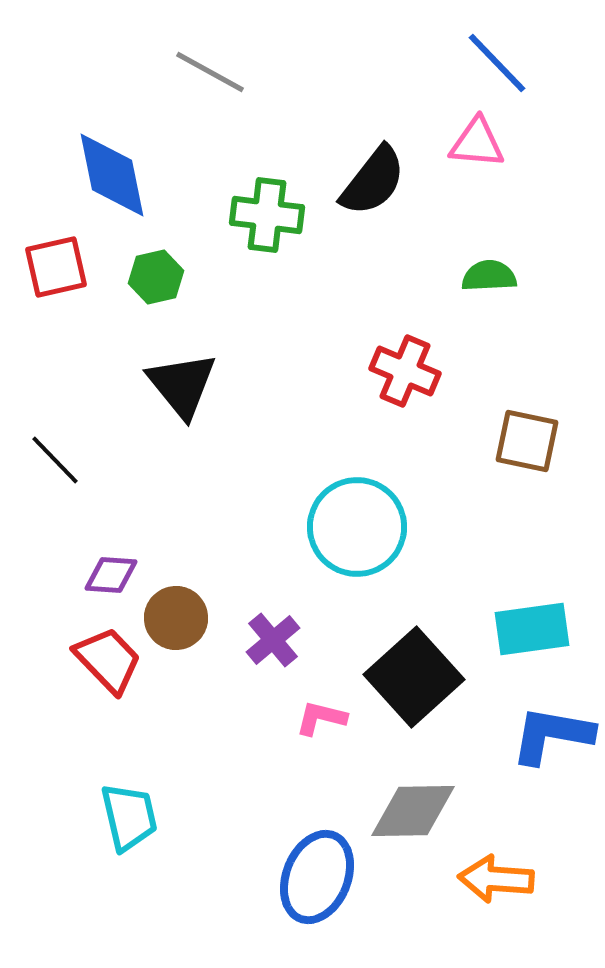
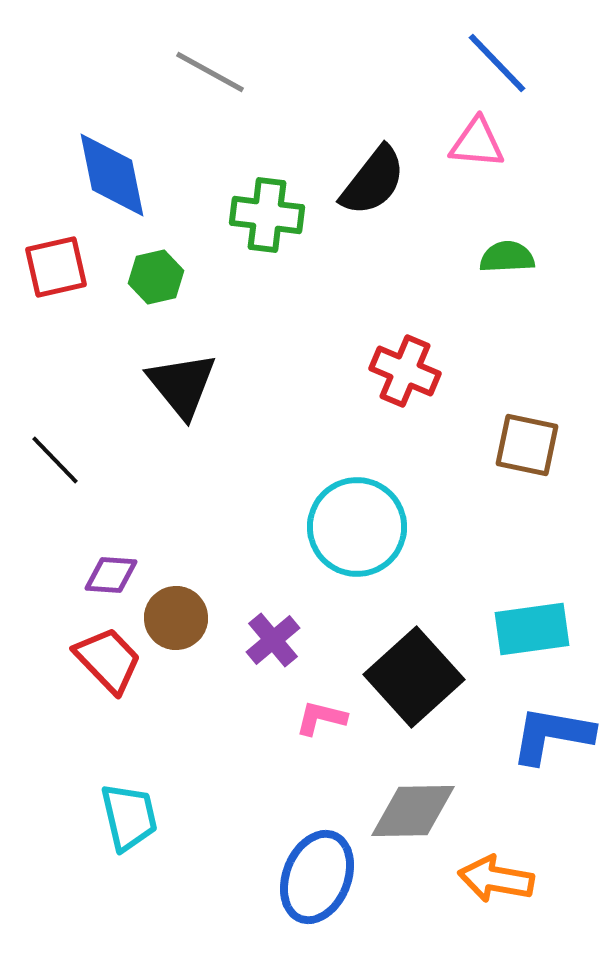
green semicircle: moved 18 px right, 19 px up
brown square: moved 4 px down
orange arrow: rotated 6 degrees clockwise
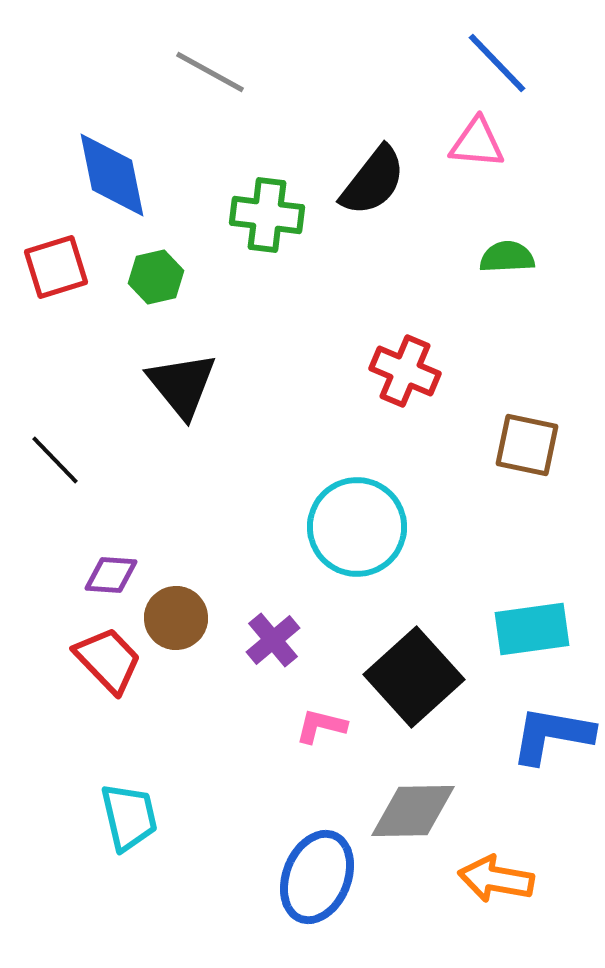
red square: rotated 4 degrees counterclockwise
pink L-shape: moved 8 px down
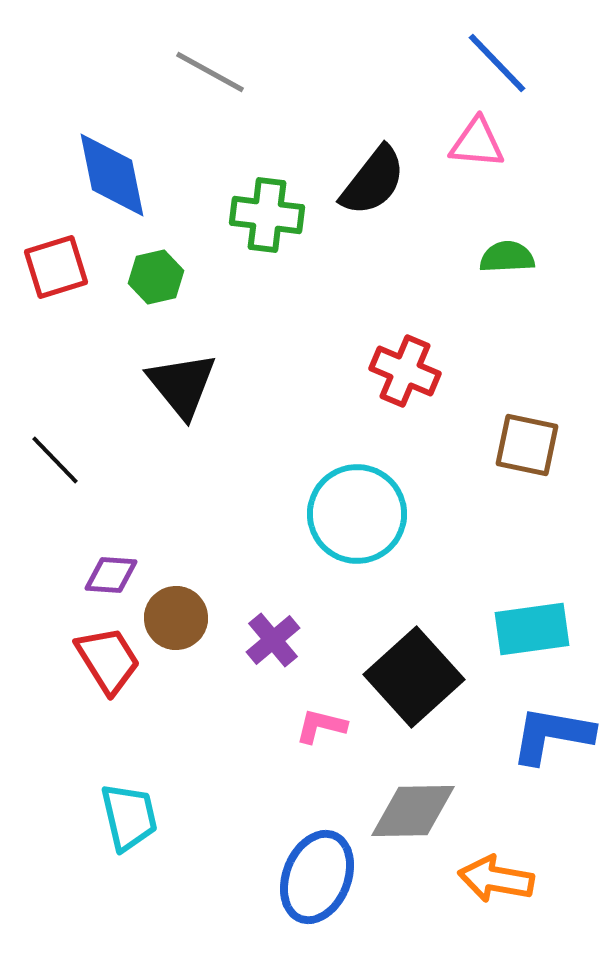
cyan circle: moved 13 px up
red trapezoid: rotated 12 degrees clockwise
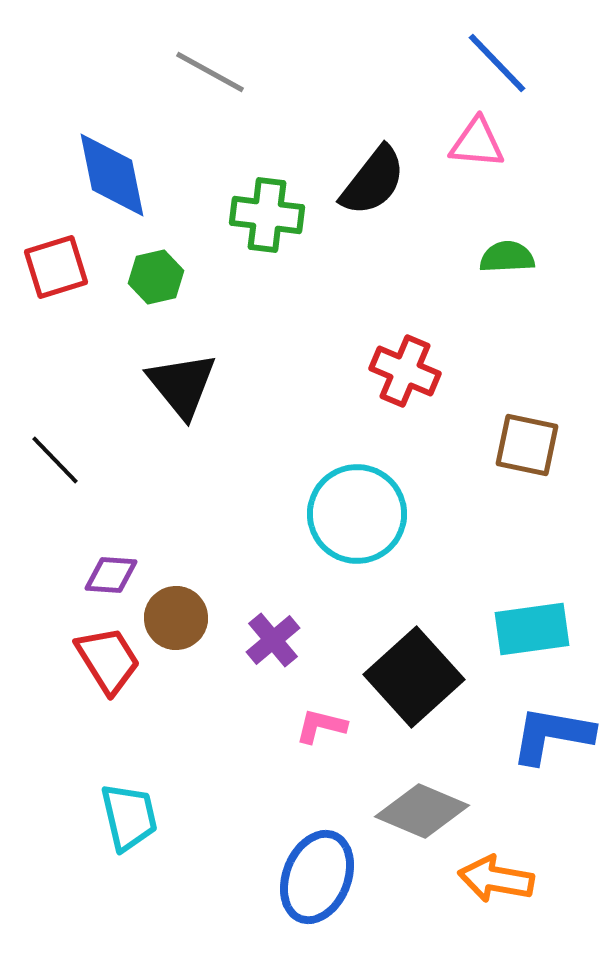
gray diamond: moved 9 px right; rotated 24 degrees clockwise
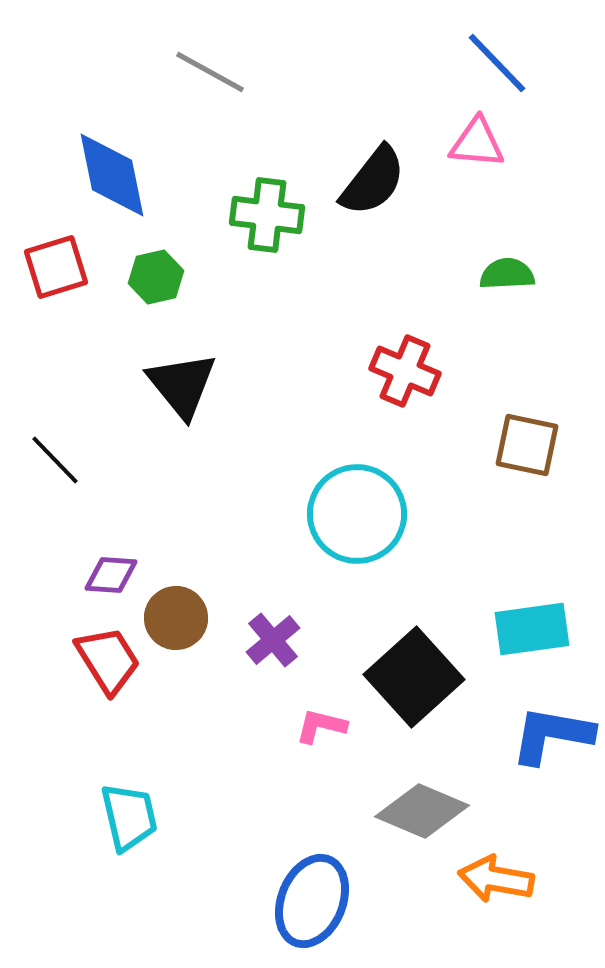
green semicircle: moved 17 px down
blue ellipse: moved 5 px left, 24 px down
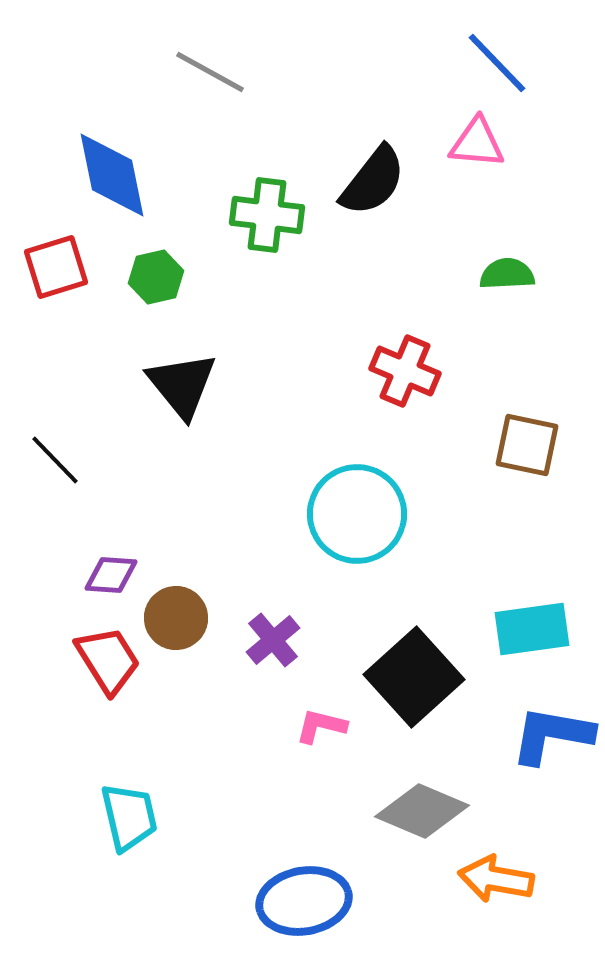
blue ellipse: moved 8 px left; rotated 58 degrees clockwise
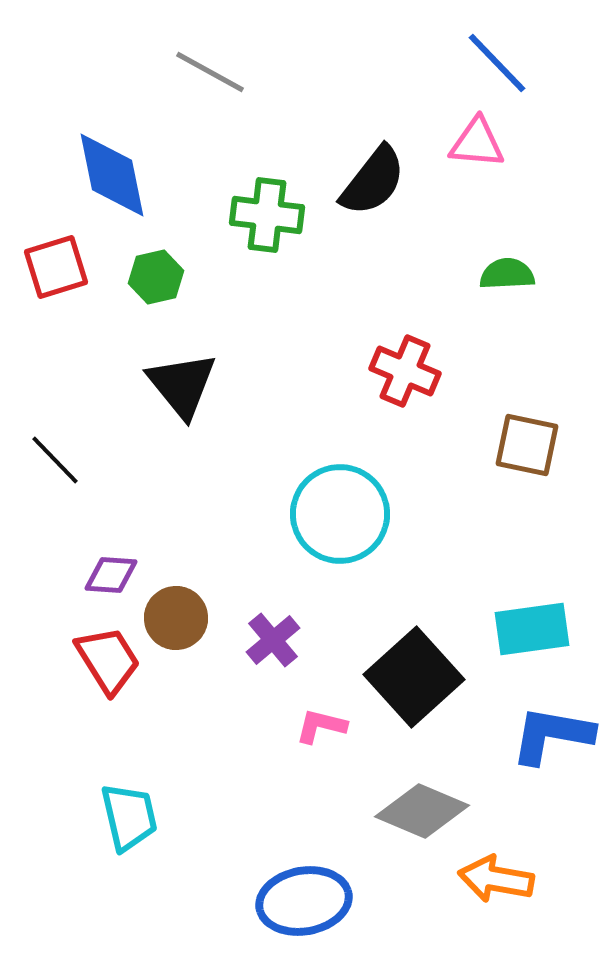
cyan circle: moved 17 px left
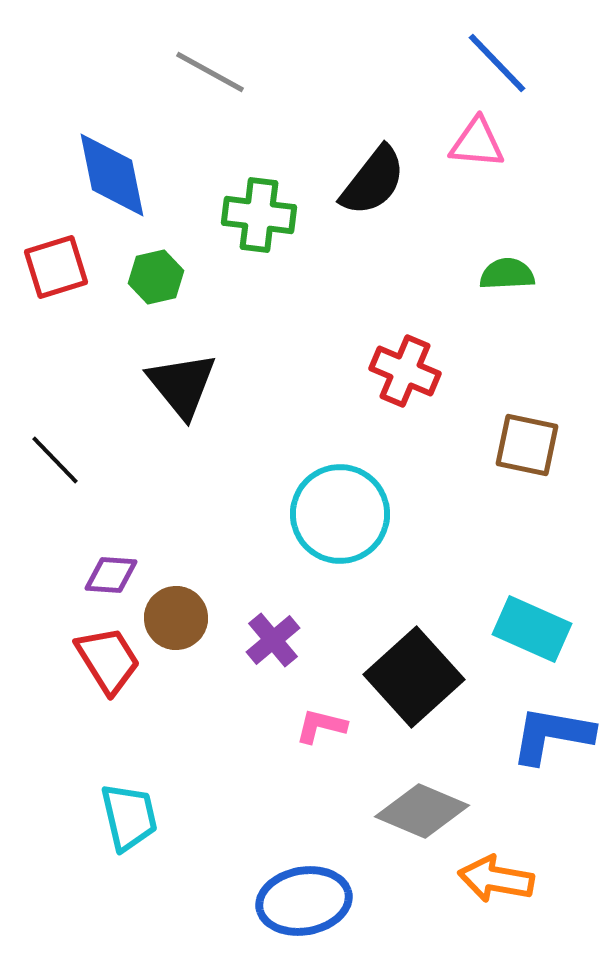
green cross: moved 8 px left
cyan rectangle: rotated 32 degrees clockwise
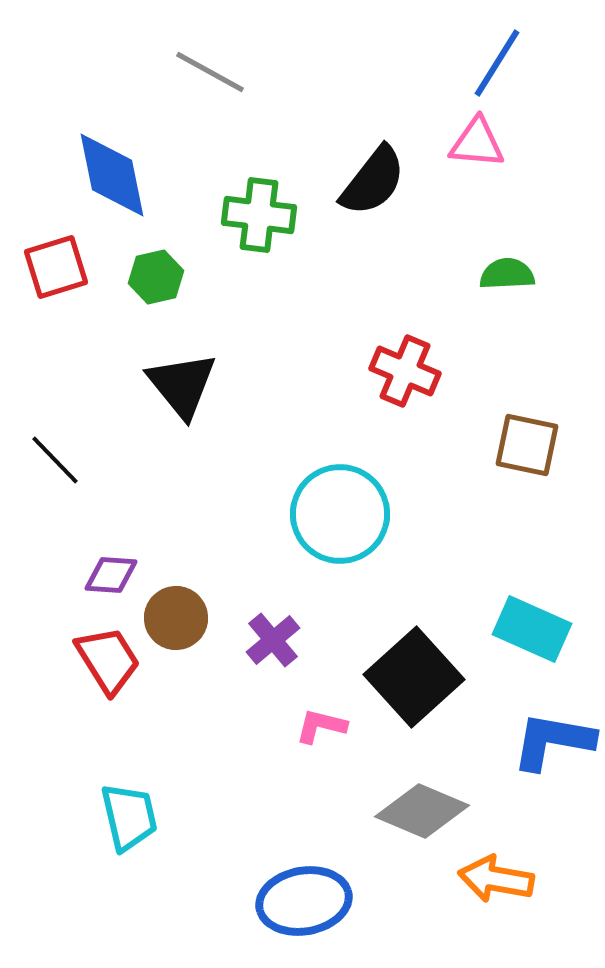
blue line: rotated 76 degrees clockwise
blue L-shape: moved 1 px right, 6 px down
